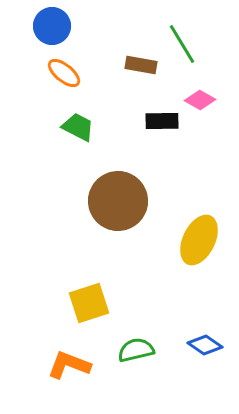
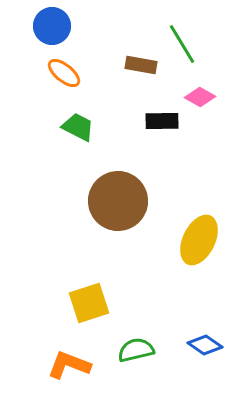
pink diamond: moved 3 px up
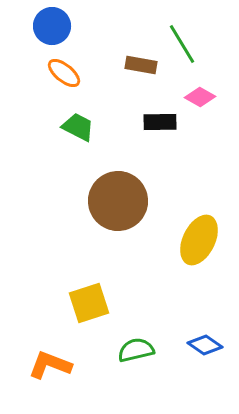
black rectangle: moved 2 px left, 1 px down
orange L-shape: moved 19 px left
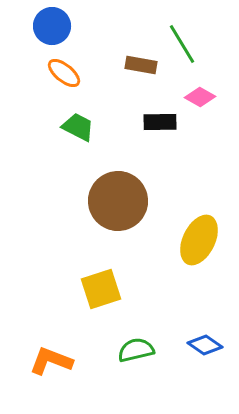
yellow square: moved 12 px right, 14 px up
orange L-shape: moved 1 px right, 4 px up
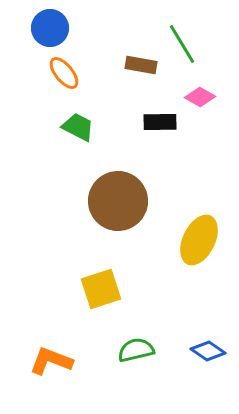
blue circle: moved 2 px left, 2 px down
orange ellipse: rotated 12 degrees clockwise
blue diamond: moved 3 px right, 6 px down
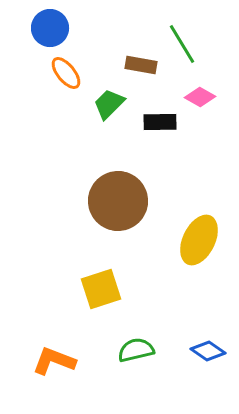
orange ellipse: moved 2 px right
green trapezoid: moved 31 px right, 23 px up; rotated 72 degrees counterclockwise
orange L-shape: moved 3 px right
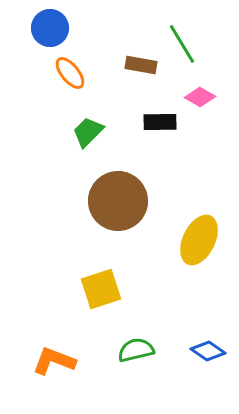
orange ellipse: moved 4 px right
green trapezoid: moved 21 px left, 28 px down
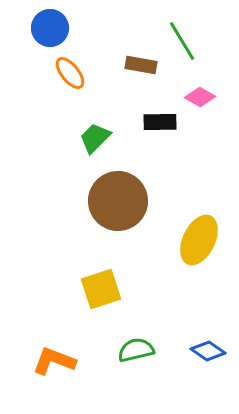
green line: moved 3 px up
green trapezoid: moved 7 px right, 6 px down
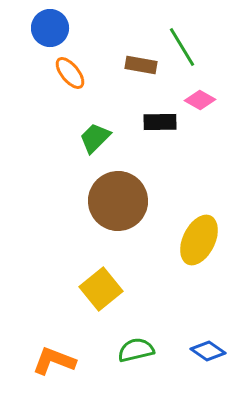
green line: moved 6 px down
pink diamond: moved 3 px down
yellow square: rotated 21 degrees counterclockwise
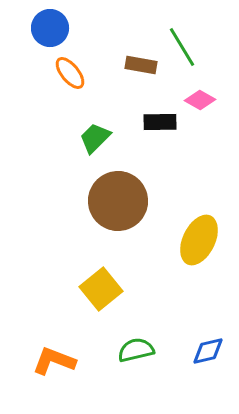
blue diamond: rotated 48 degrees counterclockwise
